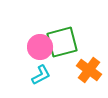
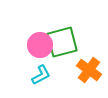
pink circle: moved 2 px up
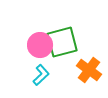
cyan L-shape: rotated 15 degrees counterclockwise
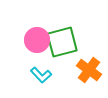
pink circle: moved 3 px left, 5 px up
cyan L-shape: rotated 90 degrees clockwise
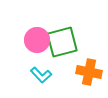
orange cross: moved 2 px down; rotated 25 degrees counterclockwise
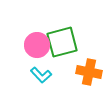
pink circle: moved 5 px down
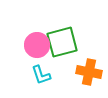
cyan L-shape: rotated 25 degrees clockwise
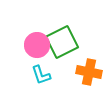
green square: rotated 12 degrees counterclockwise
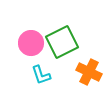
pink circle: moved 6 px left, 2 px up
orange cross: rotated 15 degrees clockwise
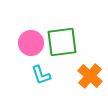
green square: rotated 20 degrees clockwise
orange cross: moved 1 px right, 4 px down; rotated 15 degrees clockwise
